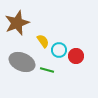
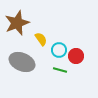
yellow semicircle: moved 2 px left, 2 px up
green line: moved 13 px right
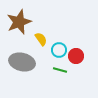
brown star: moved 2 px right, 1 px up
gray ellipse: rotated 10 degrees counterclockwise
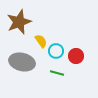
yellow semicircle: moved 2 px down
cyan circle: moved 3 px left, 1 px down
green line: moved 3 px left, 3 px down
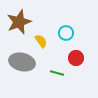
cyan circle: moved 10 px right, 18 px up
red circle: moved 2 px down
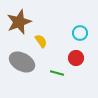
cyan circle: moved 14 px right
gray ellipse: rotated 15 degrees clockwise
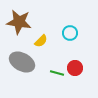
brown star: rotated 30 degrees clockwise
cyan circle: moved 10 px left
yellow semicircle: rotated 80 degrees clockwise
red circle: moved 1 px left, 10 px down
